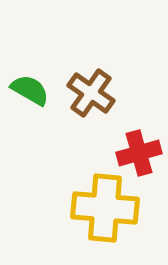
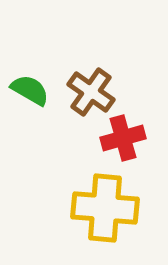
brown cross: moved 1 px up
red cross: moved 16 px left, 15 px up
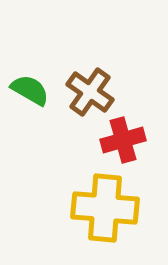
brown cross: moved 1 px left
red cross: moved 2 px down
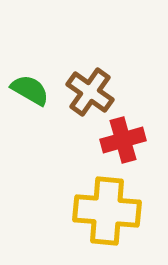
yellow cross: moved 2 px right, 3 px down
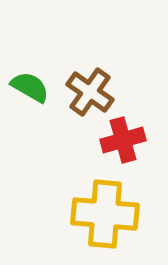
green semicircle: moved 3 px up
yellow cross: moved 2 px left, 3 px down
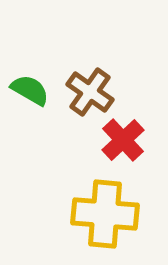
green semicircle: moved 3 px down
red cross: rotated 27 degrees counterclockwise
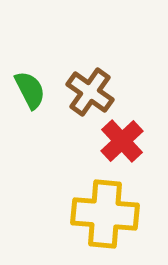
green semicircle: rotated 33 degrees clockwise
red cross: moved 1 px left, 1 px down
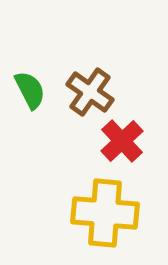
yellow cross: moved 1 px up
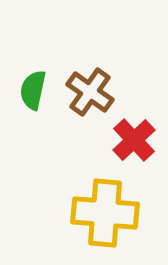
green semicircle: moved 3 px right; rotated 141 degrees counterclockwise
red cross: moved 12 px right, 1 px up
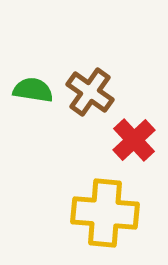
green semicircle: rotated 87 degrees clockwise
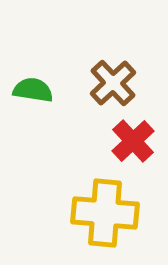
brown cross: moved 23 px right, 9 px up; rotated 12 degrees clockwise
red cross: moved 1 px left, 1 px down
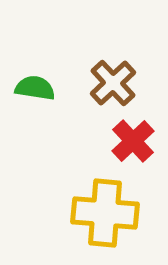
green semicircle: moved 2 px right, 2 px up
